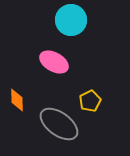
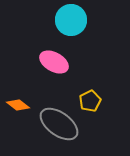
orange diamond: moved 1 px right, 5 px down; rotated 50 degrees counterclockwise
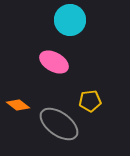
cyan circle: moved 1 px left
yellow pentagon: rotated 20 degrees clockwise
